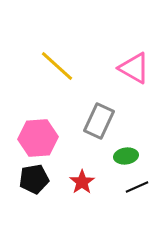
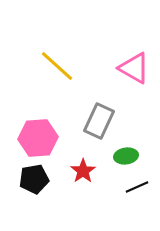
red star: moved 1 px right, 11 px up
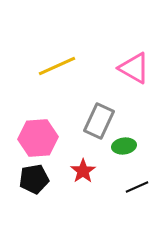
yellow line: rotated 66 degrees counterclockwise
green ellipse: moved 2 px left, 10 px up
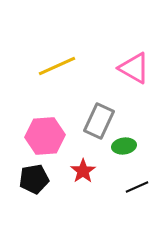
pink hexagon: moved 7 px right, 2 px up
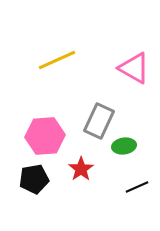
yellow line: moved 6 px up
red star: moved 2 px left, 2 px up
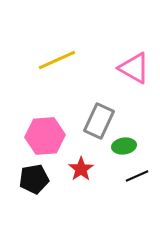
black line: moved 11 px up
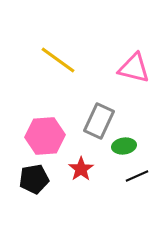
yellow line: moved 1 px right; rotated 60 degrees clockwise
pink triangle: rotated 16 degrees counterclockwise
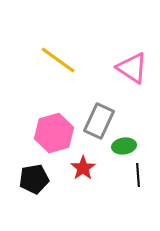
pink triangle: moved 2 px left; rotated 20 degrees clockwise
pink hexagon: moved 9 px right, 3 px up; rotated 12 degrees counterclockwise
red star: moved 2 px right, 1 px up
black line: moved 1 px right, 1 px up; rotated 70 degrees counterclockwise
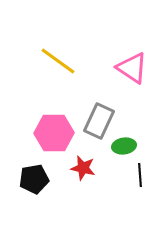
yellow line: moved 1 px down
pink hexagon: rotated 15 degrees clockwise
red star: rotated 25 degrees counterclockwise
black line: moved 2 px right
